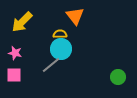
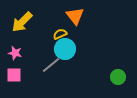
yellow semicircle: rotated 24 degrees counterclockwise
cyan circle: moved 4 px right
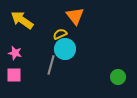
yellow arrow: moved 2 px up; rotated 80 degrees clockwise
gray line: rotated 36 degrees counterclockwise
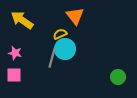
gray line: moved 1 px right, 7 px up
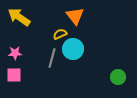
yellow arrow: moved 3 px left, 3 px up
cyan circle: moved 8 px right
pink star: rotated 16 degrees counterclockwise
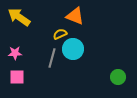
orange triangle: rotated 30 degrees counterclockwise
pink square: moved 3 px right, 2 px down
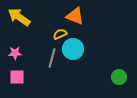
green circle: moved 1 px right
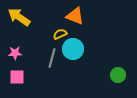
green circle: moved 1 px left, 2 px up
